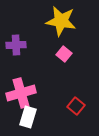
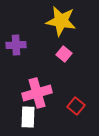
pink cross: moved 16 px right
white rectangle: rotated 15 degrees counterclockwise
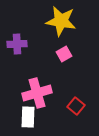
purple cross: moved 1 px right, 1 px up
pink square: rotated 21 degrees clockwise
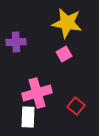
yellow star: moved 6 px right, 2 px down
purple cross: moved 1 px left, 2 px up
